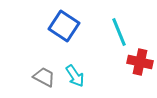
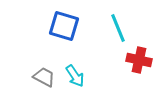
blue square: rotated 16 degrees counterclockwise
cyan line: moved 1 px left, 4 px up
red cross: moved 1 px left, 2 px up
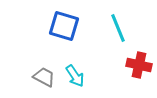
red cross: moved 5 px down
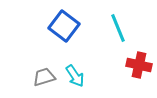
blue square: rotated 20 degrees clockwise
gray trapezoid: rotated 45 degrees counterclockwise
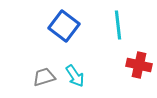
cyan line: moved 3 px up; rotated 16 degrees clockwise
